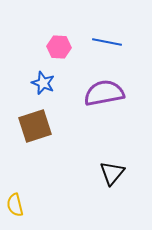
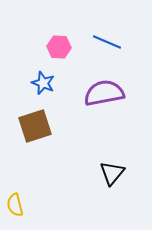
blue line: rotated 12 degrees clockwise
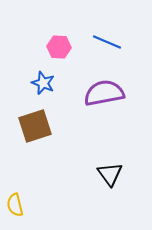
black triangle: moved 2 px left, 1 px down; rotated 16 degrees counterclockwise
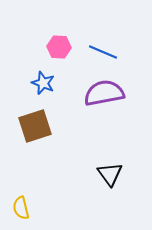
blue line: moved 4 px left, 10 px down
yellow semicircle: moved 6 px right, 3 px down
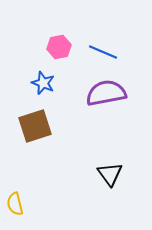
pink hexagon: rotated 15 degrees counterclockwise
purple semicircle: moved 2 px right
yellow semicircle: moved 6 px left, 4 px up
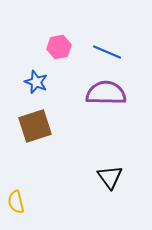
blue line: moved 4 px right
blue star: moved 7 px left, 1 px up
purple semicircle: rotated 12 degrees clockwise
black triangle: moved 3 px down
yellow semicircle: moved 1 px right, 2 px up
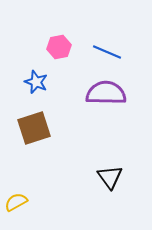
brown square: moved 1 px left, 2 px down
yellow semicircle: rotated 75 degrees clockwise
